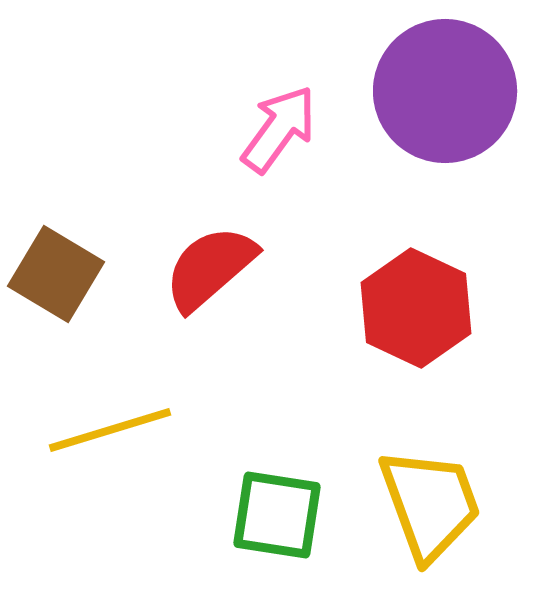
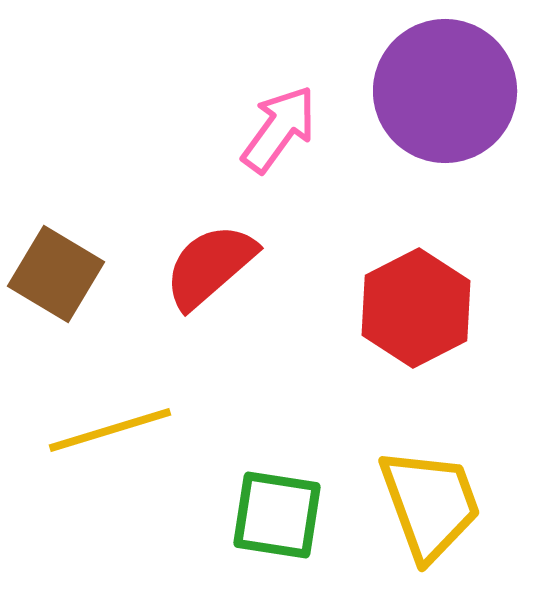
red semicircle: moved 2 px up
red hexagon: rotated 8 degrees clockwise
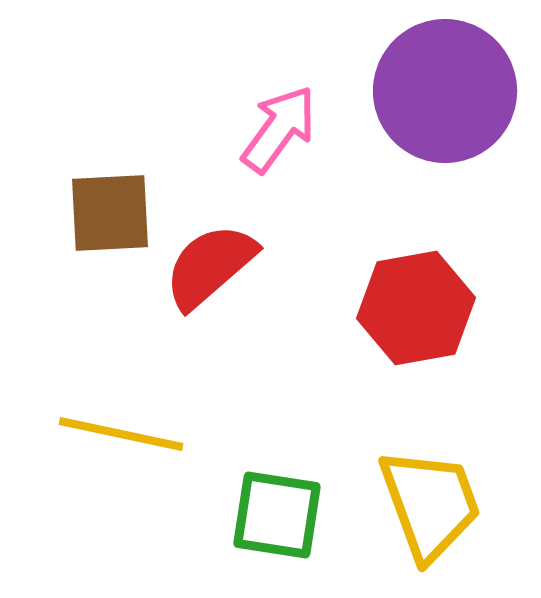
brown square: moved 54 px right, 61 px up; rotated 34 degrees counterclockwise
red hexagon: rotated 17 degrees clockwise
yellow line: moved 11 px right, 4 px down; rotated 29 degrees clockwise
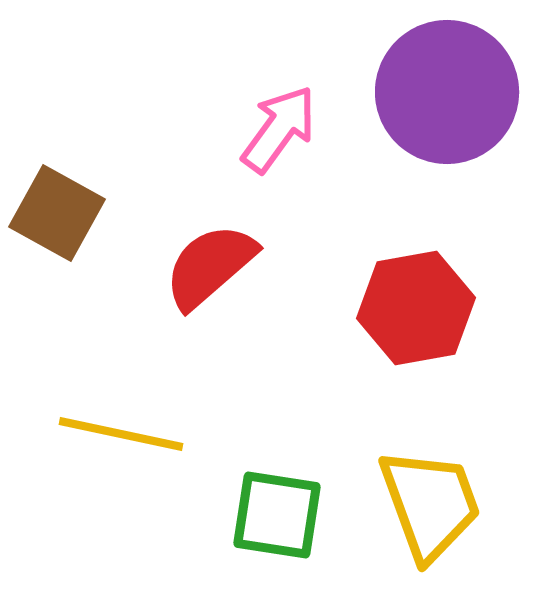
purple circle: moved 2 px right, 1 px down
brown square: moved 53 px left; rotated 32 degrees clockwise
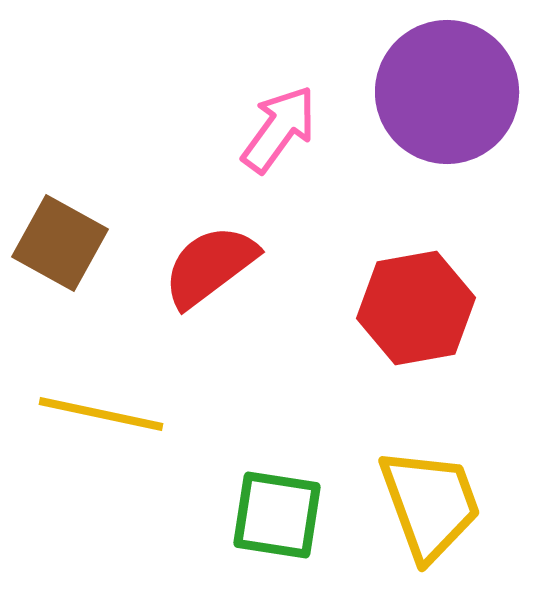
brown square: moved 3 px right, 30 px down
red semicircle: rotated 4 degrees clockwise
yellow line: moved 20 px left, 20 px up
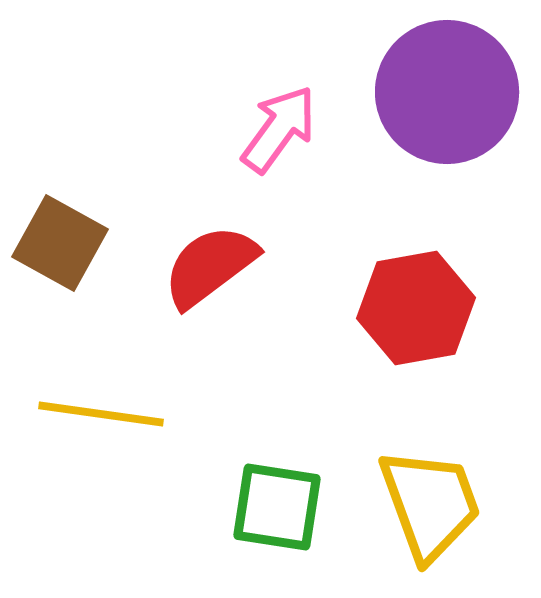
yellow line: rotated 4 degrees counterclockwise
green square: moved 8 px up
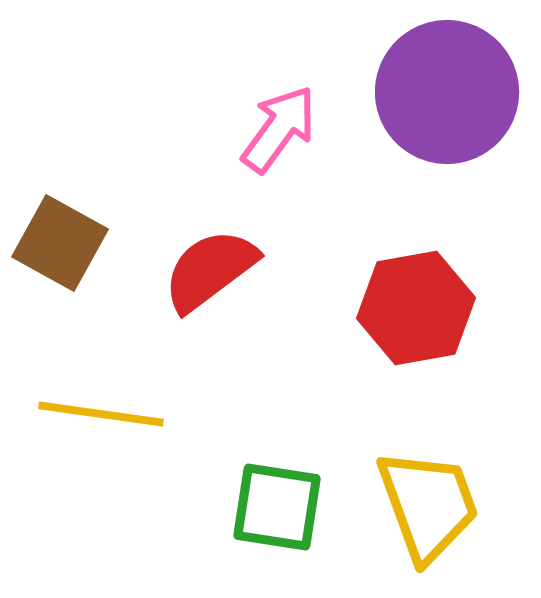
red semicircle: moved 4 px down
yellow trapezoid: moved 2 px left, 1 px down
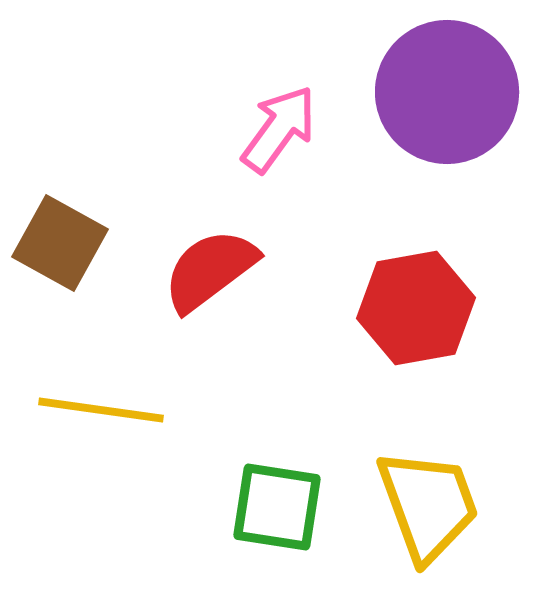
yellow line: moved 4 px up
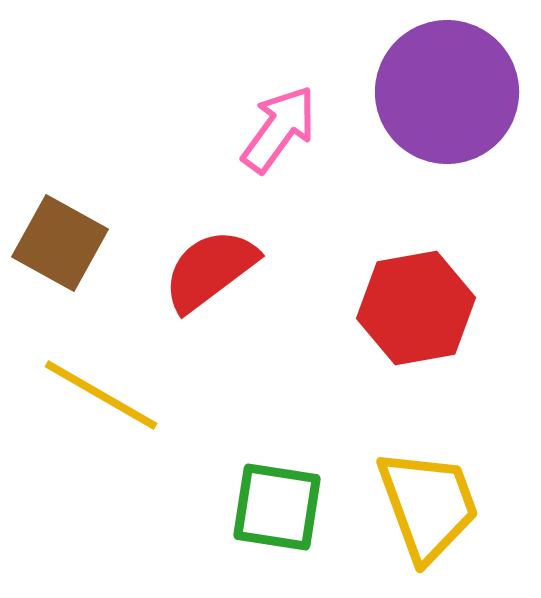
yellow line: moved 15 px up; rotated 22 degrees clockwise
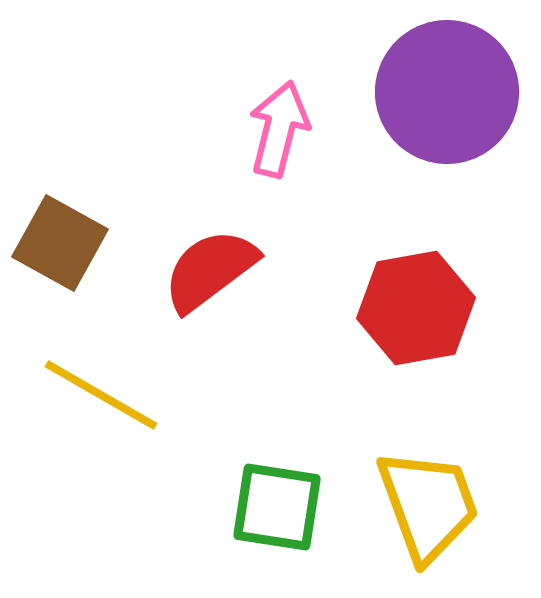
pink arrow: rotated 22 degrees counterclockwise
